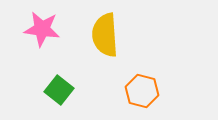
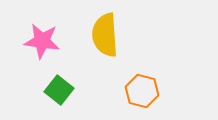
pink star: moved 12 px down
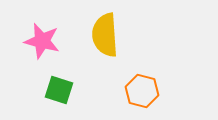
pink star: rotated 6 degrees clockwise
green square: rotated 20 degrees counterclockwise
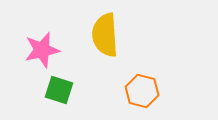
pink star: moved 9 px down; rotated 27 degrees counterclockwise
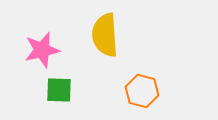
green square: rotated 16 degrees counterclockwise
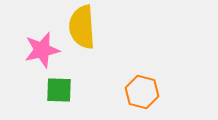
yellow semicircle: moved 23 px left, 8 px up
orange hexagon: moved 1 px down
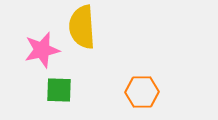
orange hexagon: rotated 16 degrees counterclockwise
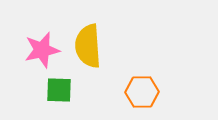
yellow semicircle: moved 6 px right, 19 px down
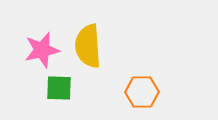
green square: moved 2 px up
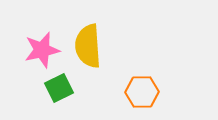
green square: rotated 28 degrees counterclockwise
